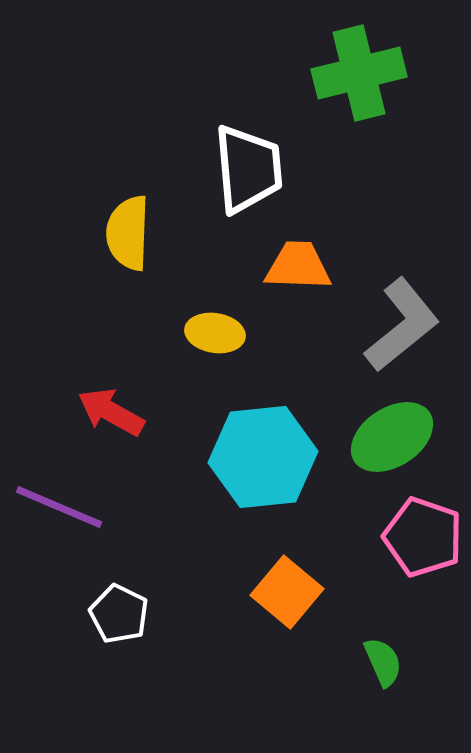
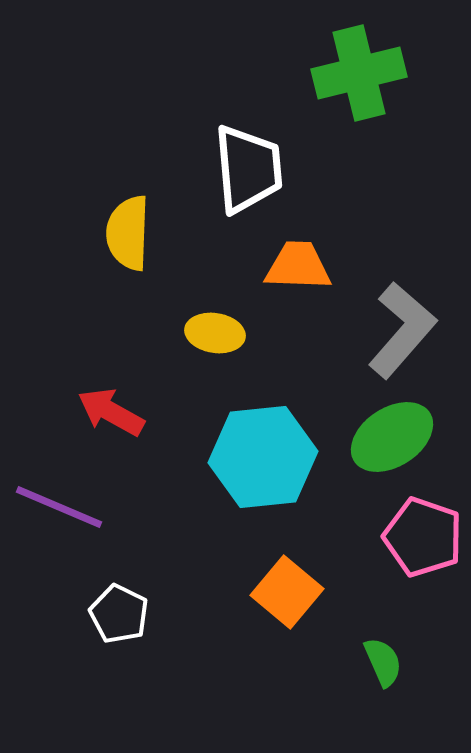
gray L-shape: moved 5 px down; rotated 10 degrees counterclockwise
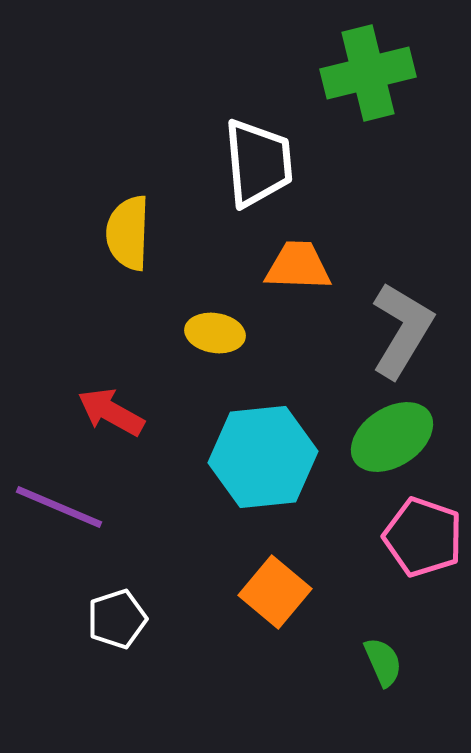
green cross: moved 9 px right
white trapezoid: moved 10 px right, 6 px up
gray L-shape: rotated 10 degrees counterclockwise
orange square: moved 12 px left
white pentagon: moved 2 px left, 5 px down; rotated 28 degrees clockwise
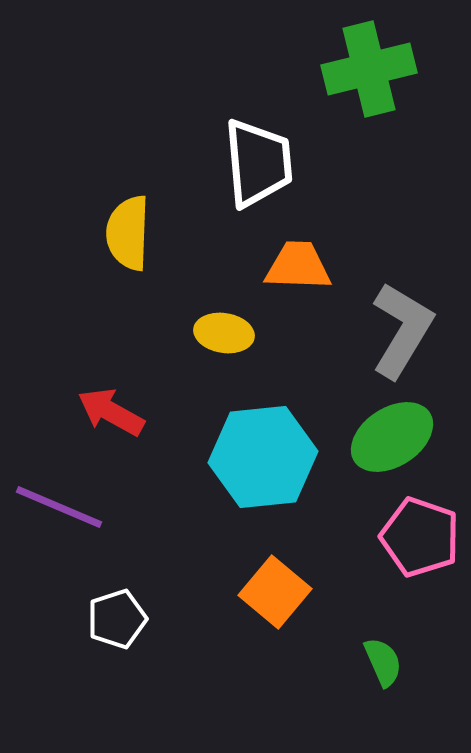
green cross: moved 1 px right, 4 px up
yellow ellipse: moved 9 px right
pink pentagon: moved 3 px left
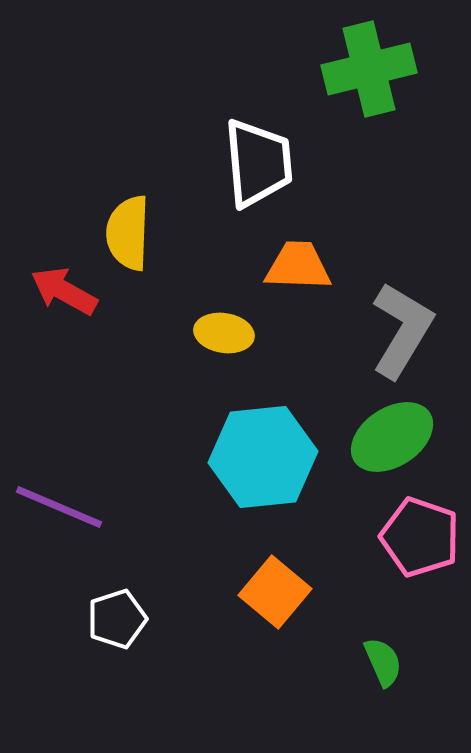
red arrow: moved 47 px left, 121 px up
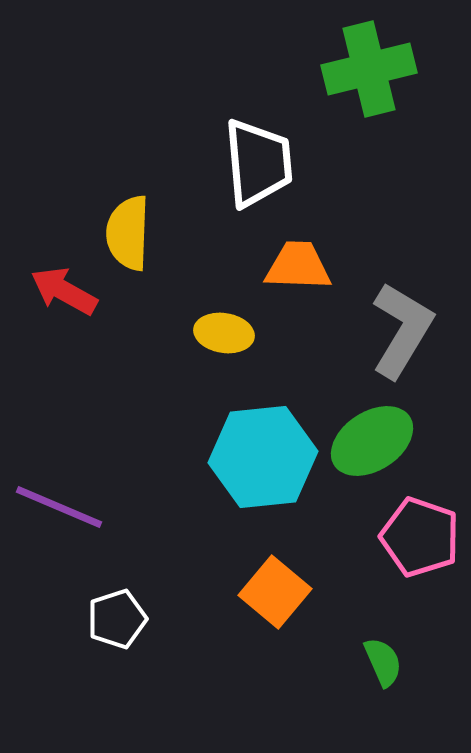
green ellipse: moved 20 px left, 4 px down
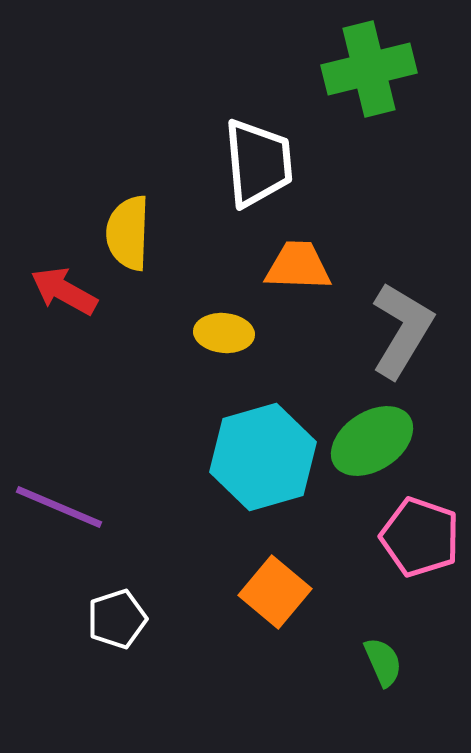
yellow ellipse: rotated 4 degrees counterclockwise
cyan hexagon: rotated 10 degrees counterclockwise
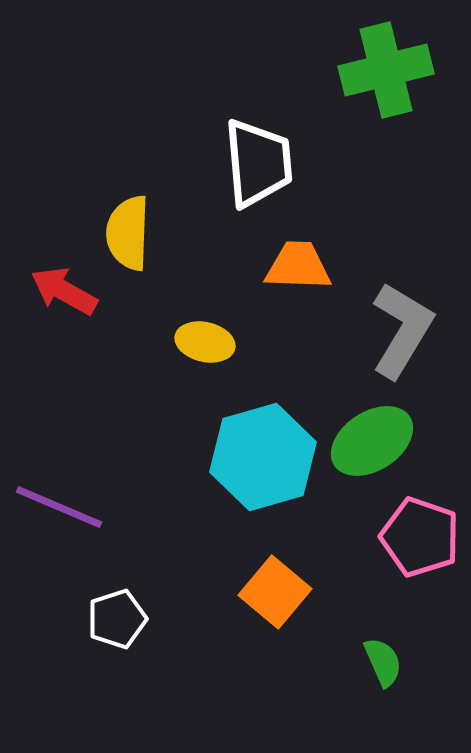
green cross: moved 17 px right, 1 px down
yellow ellipse: moved 19 px left, 9 px down; rotated 8 degrees clockwise
